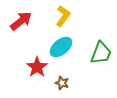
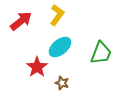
yellow L-shape: moved 6 px left, 1 px up
cyan ellipse: moved 1 px left
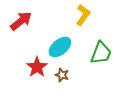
yellow L-shape: moved 26 px right
brown star: moved 8 px up
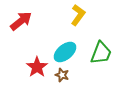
yellow L-shape: moved 5 px left
cyan ellipse: moved 5 px right, 5 px down
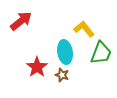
yellow L-shape: moved 6 px right, 14 px down; rotated 75 degrees counterclockwise
cyan ellipse: rotated 60 degrees counterclockwise
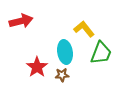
red arrow: rotated 25 degrees clockwise
brown star: rotated 24 degrees counterclockwise
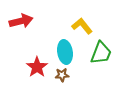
yellow L-shape: moved 2 px left, 3 px up
